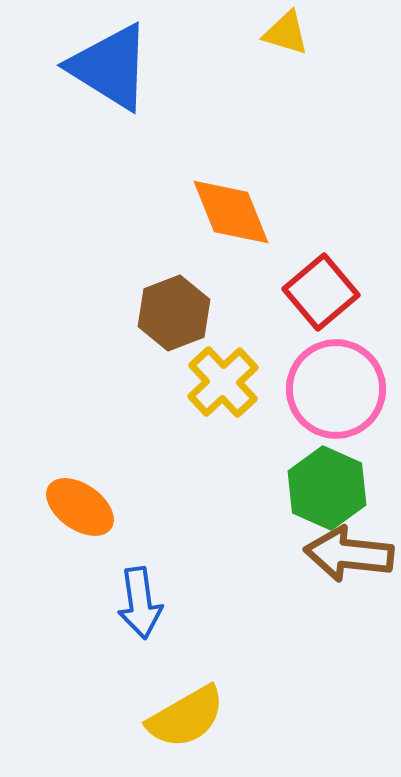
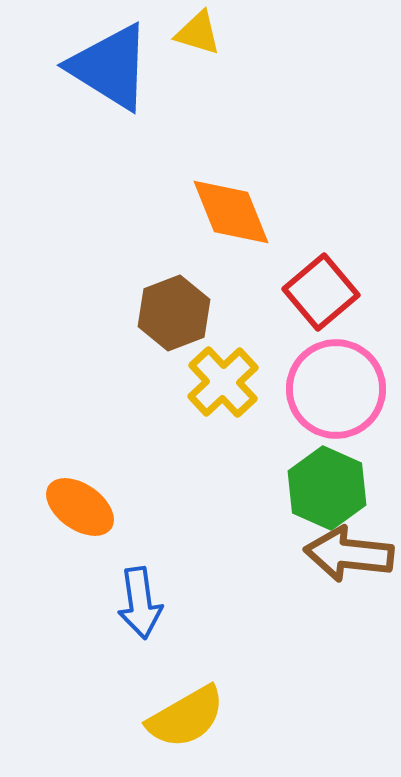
yellow triangle: moved 88 px left
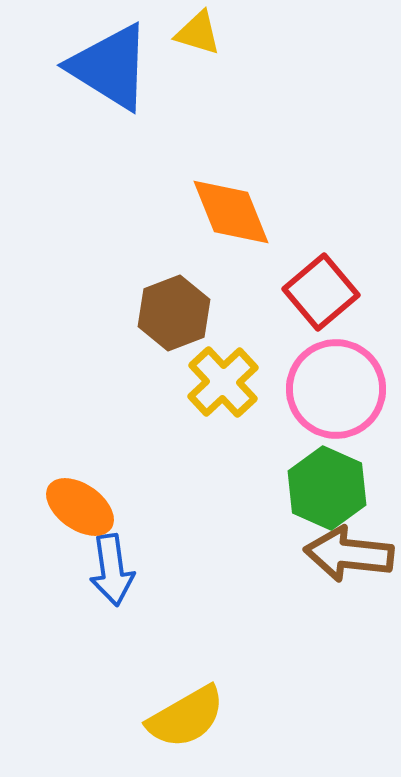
blue arrow: moved 28 px left, 33 px up
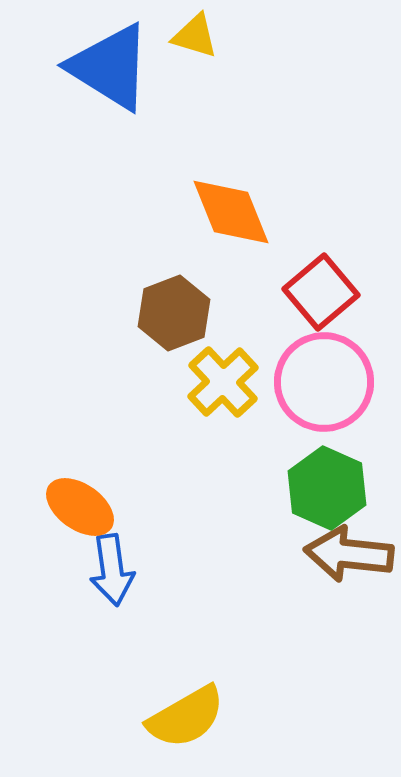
yellow triangle: moved 3 px left, 3 px down
pink circle: moved 12 px left, 7 px up
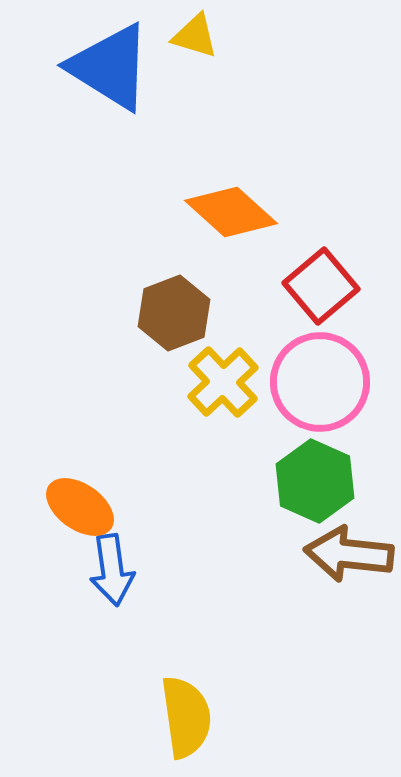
orange diamond: rotated 26 degrees counterclockwise
red square: moved 6 px up
pink circle: moved 4 px left
green hexagon: moved 12 px left, 7 px up
yellow semicircle: rotated 68 degrees counterclockwise
